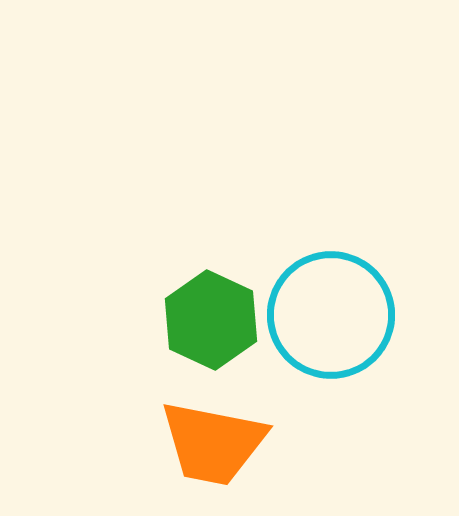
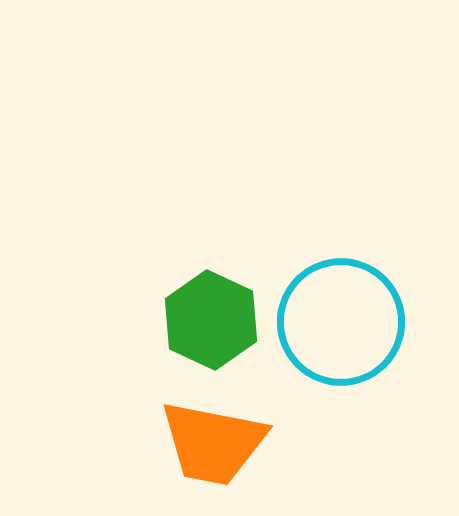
cyan circle: moved 10 px right, 7 px down
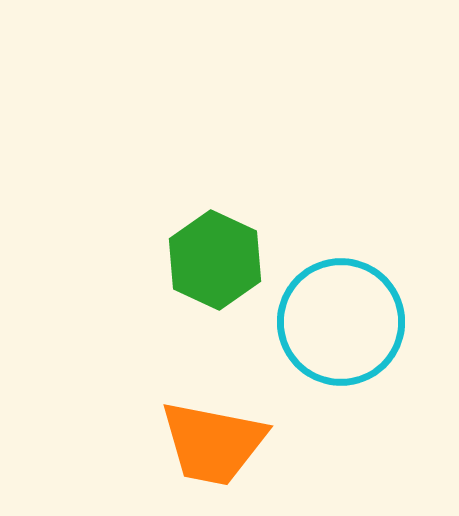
green hexagon: moved 4 px right, 60 px up
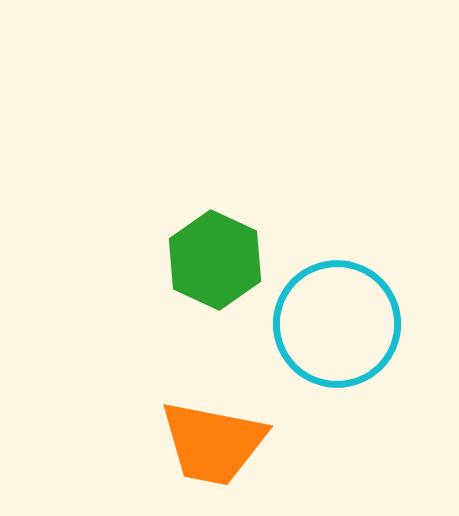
cyan circle: moved 4 px left, 2 px down
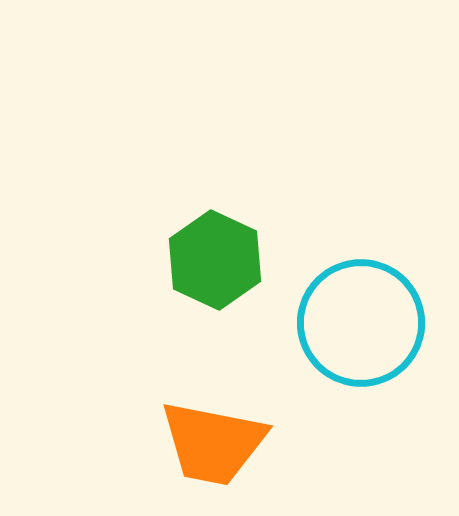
cyan circle: moved 24 px right, 1 px up
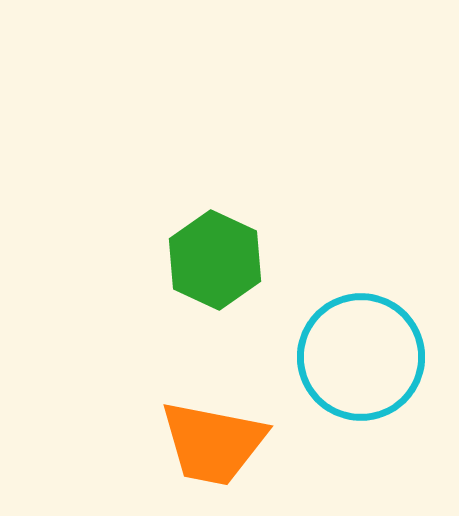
cyan circle: moved 34 px down
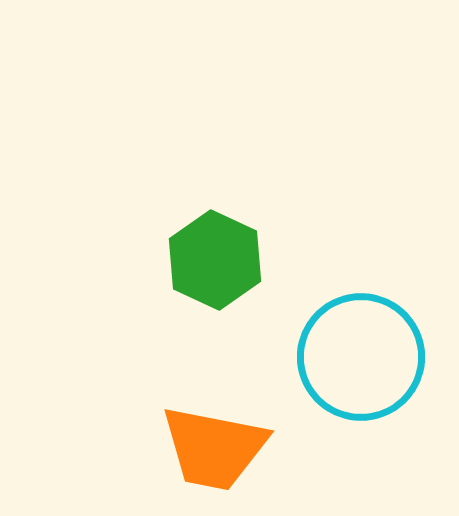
orange trapezoid: moved 1 px right, 5 px down
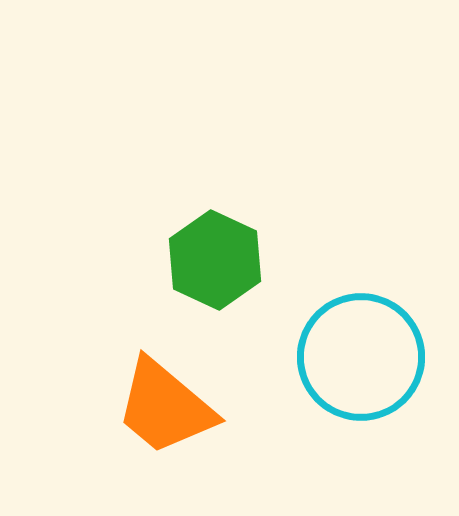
orange trapezoid: moved 49 px left, 41 px up; rotated 29 degrees clockwise
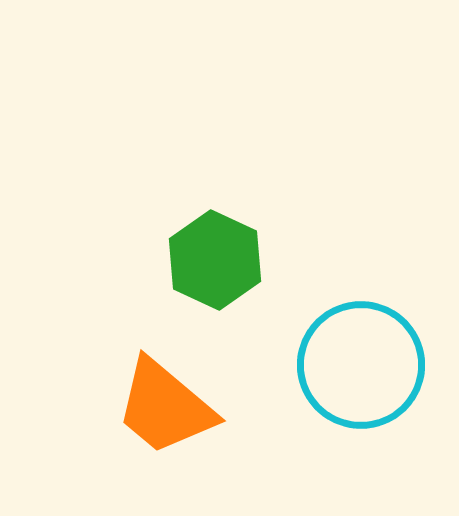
cyan circle: moved 8 px down
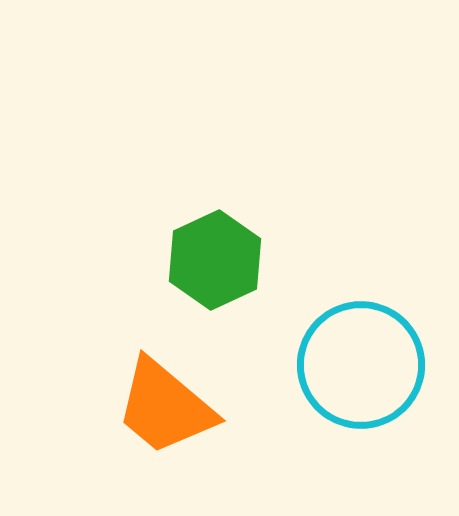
green hexagon: rotated 10 degrees clockwise
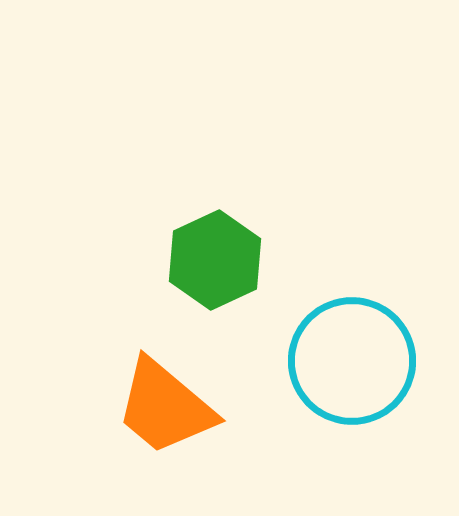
cyan circle: moved 9 px left, 4 px up
